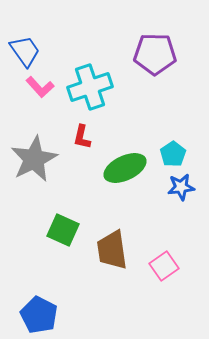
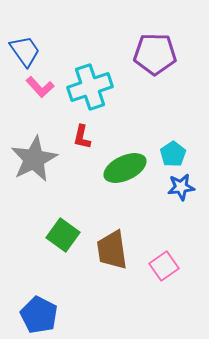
green square: moved 5 px down; rotated 12 degrees clockwise
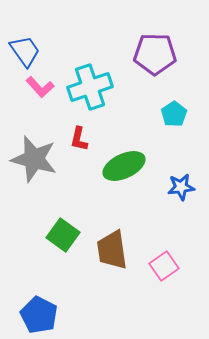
red L-shape: moved 3 px left, 2 px down
cyan pentagon: moved 1 px right, 40 px up
gray star: rotated 30 degrees counterclockwise
green ellipse: moved 1 px left, 2 px up
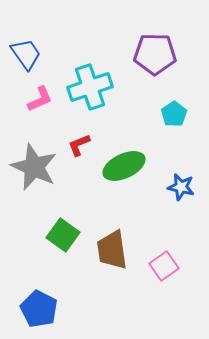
blue trapezoid: moved 1 px right, 3 px down
pink L-shape: moved 12 px down; rotated 72 degrees counterclockwise
red L-shape: moved 6 px down; rotated 55 degrees clockwise
gray star: moved 8 px down; rotated 9 degrees clockwise
blue star: rotated 20 degrees clockwise
blue pentagon: moved 6 px up
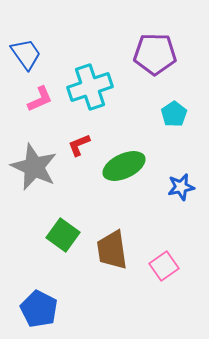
blue star: rotated 24 degrees counterclockwise
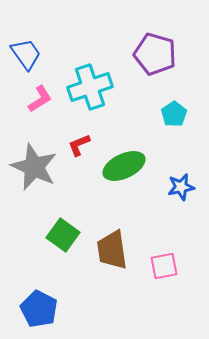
purple pentagon: rotated 15 degrees clockwise
pink L-shape: rotated 8 degrees counterclockwise
pink square: rotated 24 degrees clockwise
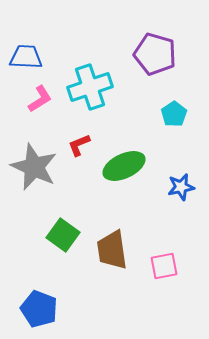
blue trapezoid: moved 3 px down; rotated 52 degrees counterclockwise
blue pentagon: rotated 6 degrees counterclockwise
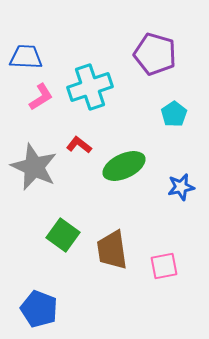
pink L-shape: moved 1 px right, 2 px up
red L-shape: rotated 60 degrees clockwise
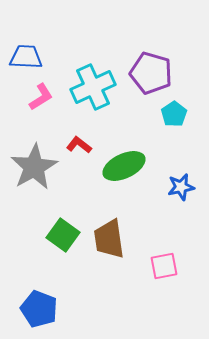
purple pentagon: moved 4 px left, 19 px down
cyan cross: moved 3 px right; rotated 6 degrees counterclockwise
gray star: rotated 18 degrees clockwise
brown trapezoid: moved 3 px left, 11 px up
